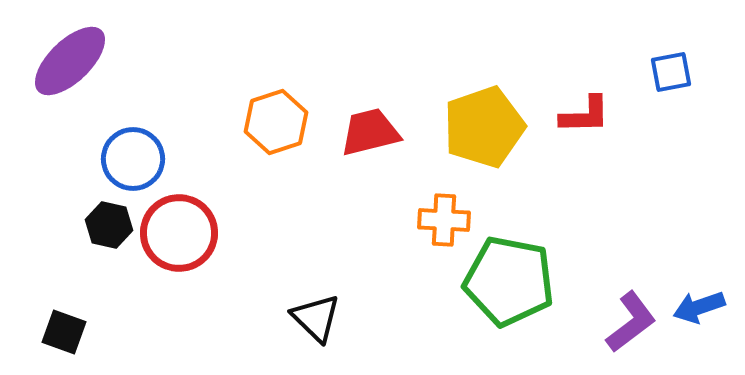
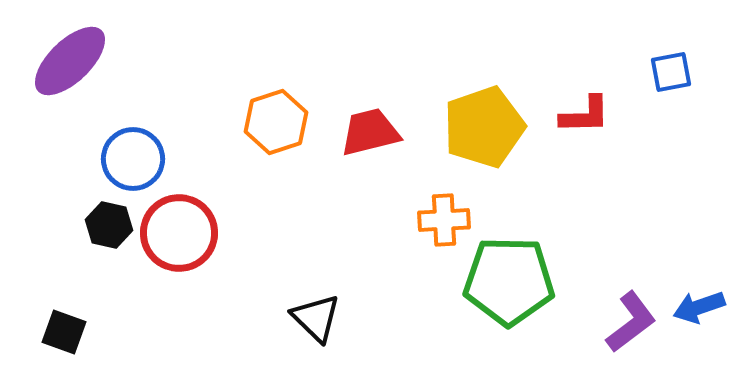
orange cross: rotated 6 degrees counterclockwise
green pentagon: rotated 10 degrees counterclockwise
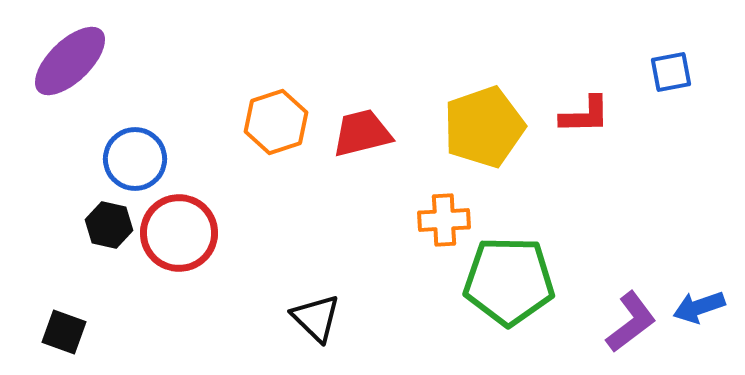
red trapezoid: moved 8 px left, 1 px down
blue circle: moved 2 px right
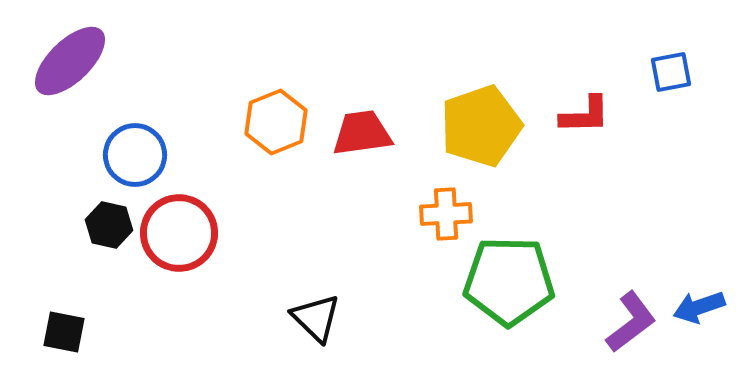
orange hexagon: rotated 4 degrees counterclockwise
yellow pentagon: moved 3 px left, 1 px up
red trapezoid: rotated 6 degrees clockwise
blue circle: moved 4 px up
orange cross: moved 2 px right, 6 px up
black square: rotated 9 degrees counterclockwise
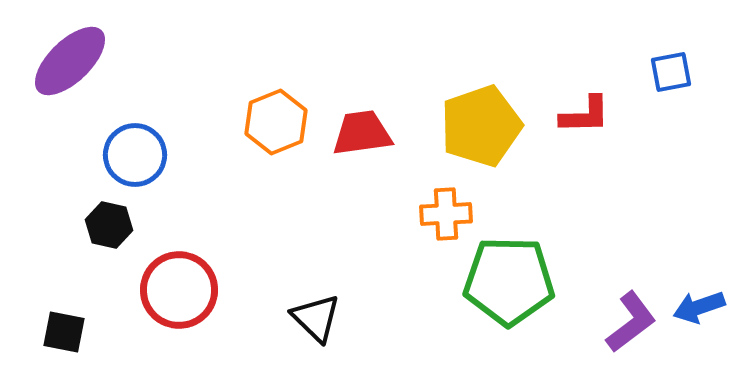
red circle: moved 57 px down
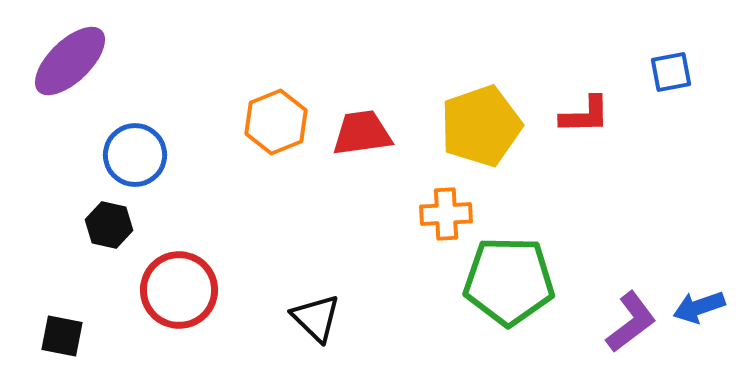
black square: moved 2 px left, 4 px down
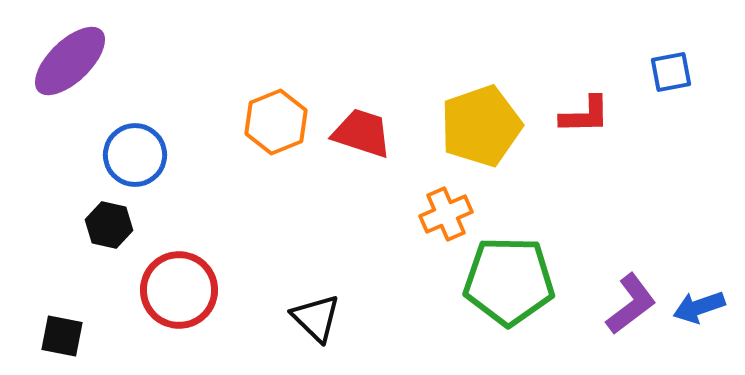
red trapezoid: rotated 26 degrees clockwise
orange cross: rotated 21 degrees counterclockwise
purple L-shape: moved 18 px up
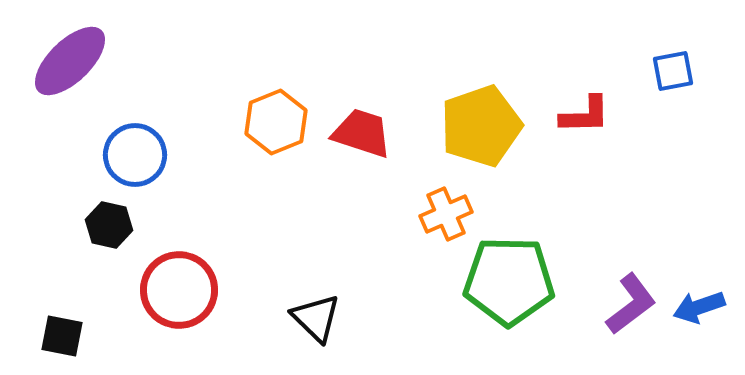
blue square: moved 2 px right, 1 px up
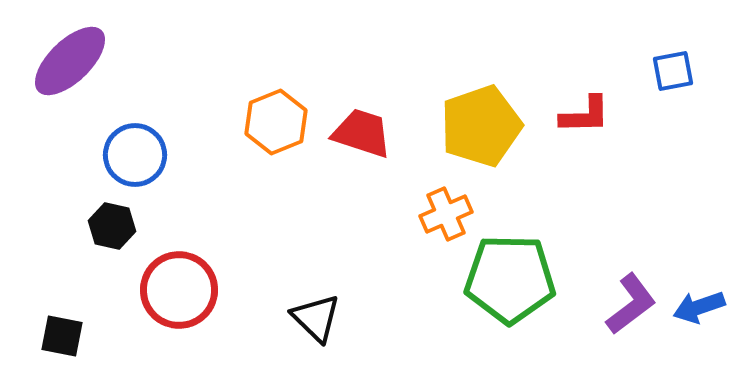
black hexagon: moved 3 px right, 1 px down
green pentagon: moved 1 px right, 2 px up
